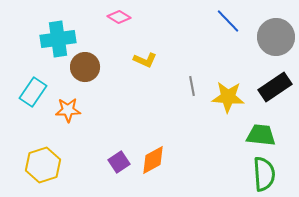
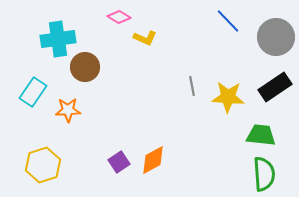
yellow L-shape: moved 22 px up
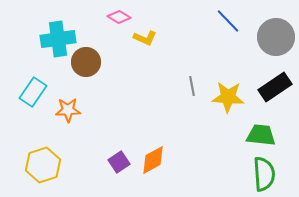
brown circle: moved 1 px right, 5 px up
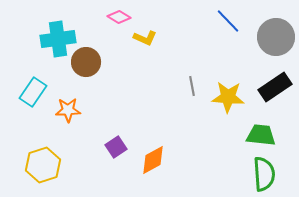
purple square: moved 3 px left, 15 px up
